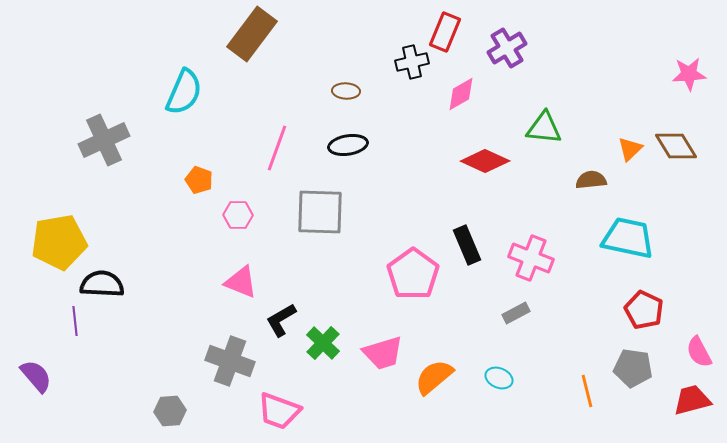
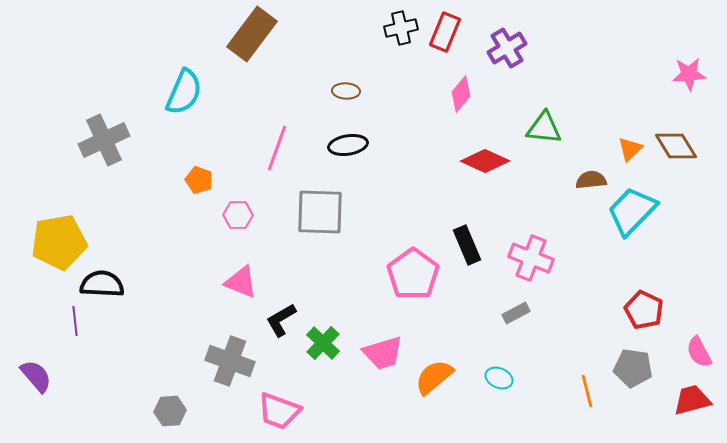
black cross at (412, 62): moved 11 px left, 34 px up
pink diamond at (461, 94): rotated 21 degrees counterclockwise
cyan trapezoid at (628, 238): moved 4 px right, 27 px up; rotated 58 degrees counterclockwise
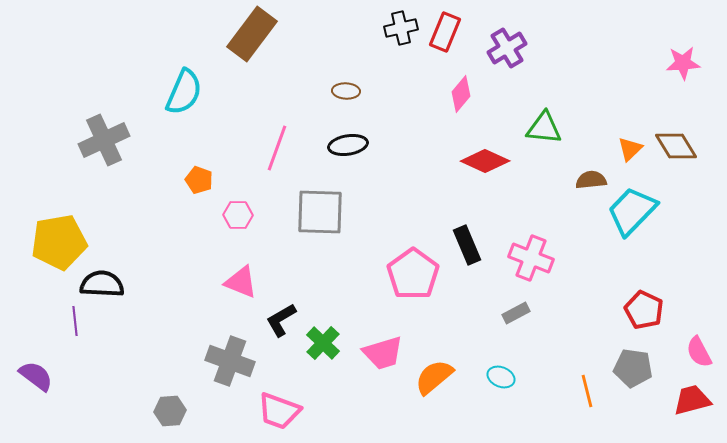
pink star at (689, 74): moved 6 px left, 11 px up
purple semicircle at (36, 376): rotated 12 degrees counterclockwise
cyan ellipse at (499, 378): moved 2 px right, 1 px up
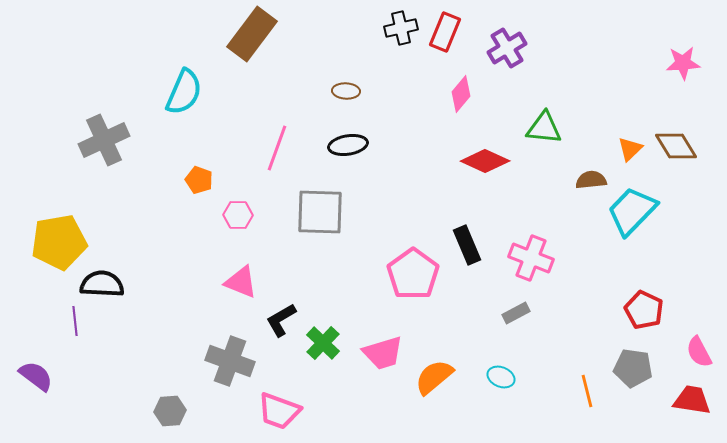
red trapezoid at (692, 400): rotated 24 degrees clockwise
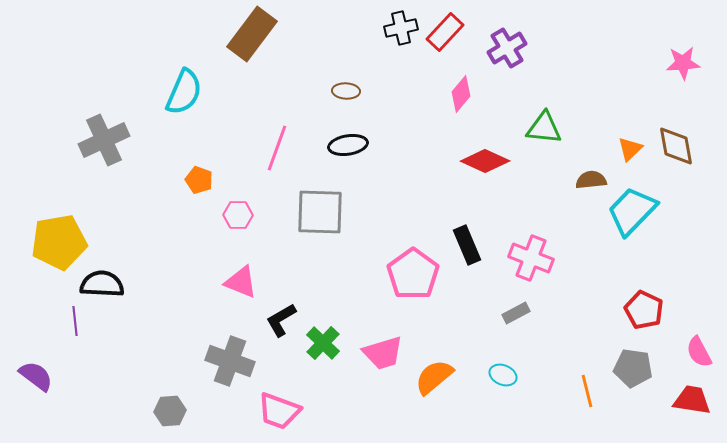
red rectangle at (445, 32): rotated 21 degrees clockwise
brown diamond at (676, 146): rotated 21 degrees clockwise
cyan ellipse at (501, 377): moved 2 px right, 2 px up
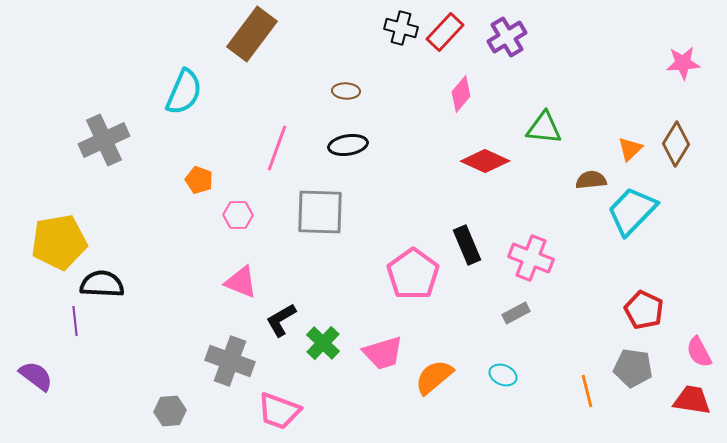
black cross at (401, 28): rotated 28 degrees clockwise
purple cross at (507, 48): moved 11 px up
brown diamond at (676, 146): moved 2 px up; rotated 42 degrees clockwise
